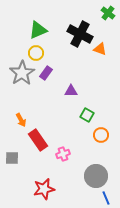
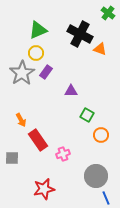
purple rectangle: moved 1 px up
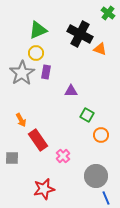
purple rectangle: rotated 24 degrees counterclockwise
pink cross: moved 2 px down; rotated 24 degrees counterclockwise
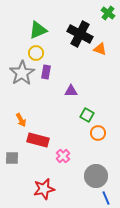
orange circle: moved 3 px left, 2 px up
red rectangle: rotated 40 degrees counterclockwise
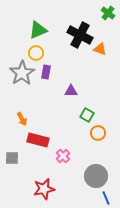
black cross: moved 1 px down
orange arrow: moved 1 px right, 1 px up
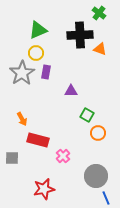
green cross: moved 9 px left
black cross: rotated 30 degrees counterclockwise
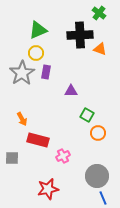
pink cross: rotated 16 degrees clockwise
gray circle: moved 1 px right
red star: moved 4 px right
blue line: moved 3 px left
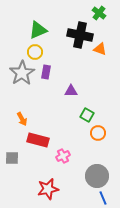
black cross: rotated 15 degrees clockwise
yellow circle: moved 1 px left, 1 px up
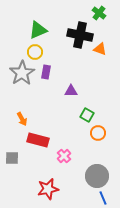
pink cross: moved 1 px right; rotated 16 degrees counterclockwise
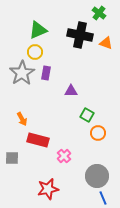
orange triangle: moved 6 px right, 6 px up
purple rectangle: moved 1 px down
